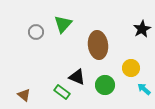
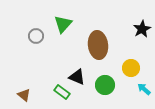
gray circle: moved 4 px down
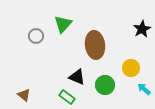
brown ellipse: moved 3 px left
green rectangle: moved 5 px right, 5 px down
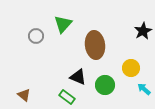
black star: moved 1 px right, 2 px down
black triangle: moved 1 px right
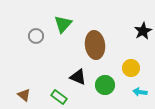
cyan arrow: moved 4 px left, 3 px down; rotated 32 degrees counterclockwise
green rectangle: moved 8 px left
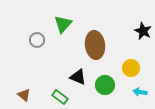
black star: rotated 18 degrees counterclockwise
gray circle: moved 1 px right, 4 px down
green rectangle: moved 1 px right
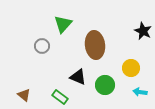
gray circle: moved 5 px right, 6 px down
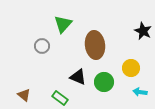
green circle: moved 1 px left, 3 px up
green rectangle: moved 1 px down
